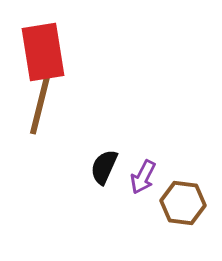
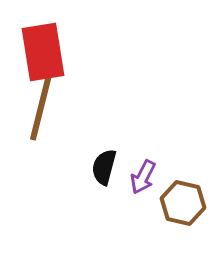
brown line: moved 6 px down
black semicircle: rotated 9 degrees counterclockwise
brown hexagon: rotated 6 degrees clockwise
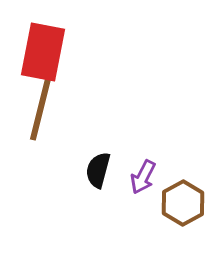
red rectangle: rotated 20 degrees clockwise
black semicircle: moved 6 px left, 3 px down
brown hexagon: rotated 18 degrees clockwise
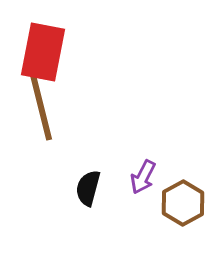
brown line: rotated 28 degrees counterclockwise
black semicircle: moved 10 px left, 18 px down
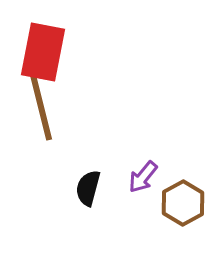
purple arrow: rotated 12 degrees clockwise
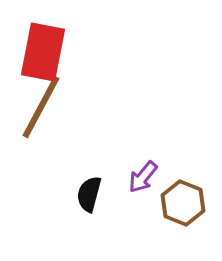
brown line: rotated 42 degrees clockwise
black semicircle: moved 1 px right, 6 px down
brown hexagon: rotated 9 degrees counterclockwise
